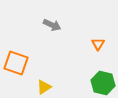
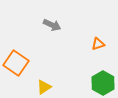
orange triangle: rotated 40 degrees clockwise
orange square: rotated 15 degrees clockwise
green hexagon: rotated 15 degrees clockwise
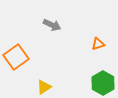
orange square: moved 6 px up; rotated 20 degrees clockwise
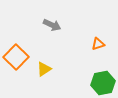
orange square: rotated 10 degrees counterclockwise
green hexagon: rotated 20 degrees clockwise
yellow triangle: moved 18 px up
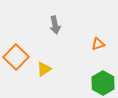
gray arrow: moved 3 px right; rotated 54 degrees clockwise
green hexagon: rotated 20 degrees counterclockwise
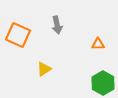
gray arrow: moved 2 px right
orange triangle: rotated 16 degrees clockwise
orange square: moved 2 px right, 22 px up; rotated 20 degrees counterclockwise
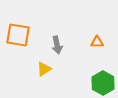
gray arrow: moved 20 px down
orange square: rotated 15 degrees counterclockwise
orange triangle: moved 1 px left, 2 px up
